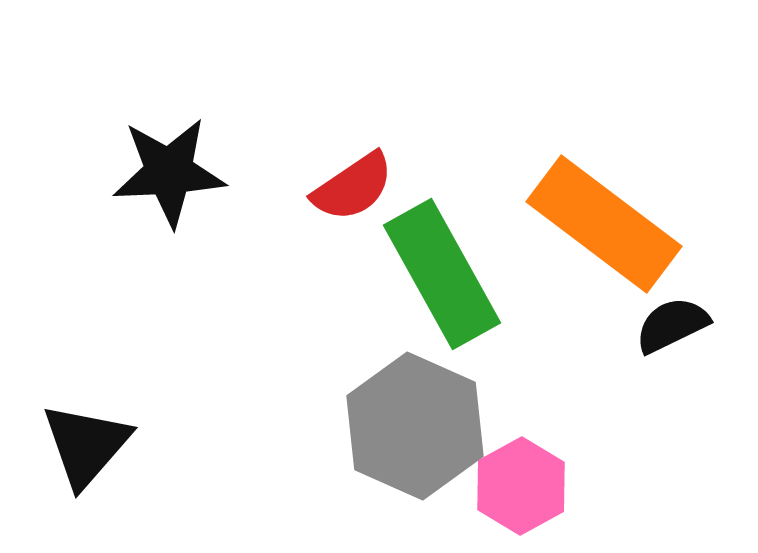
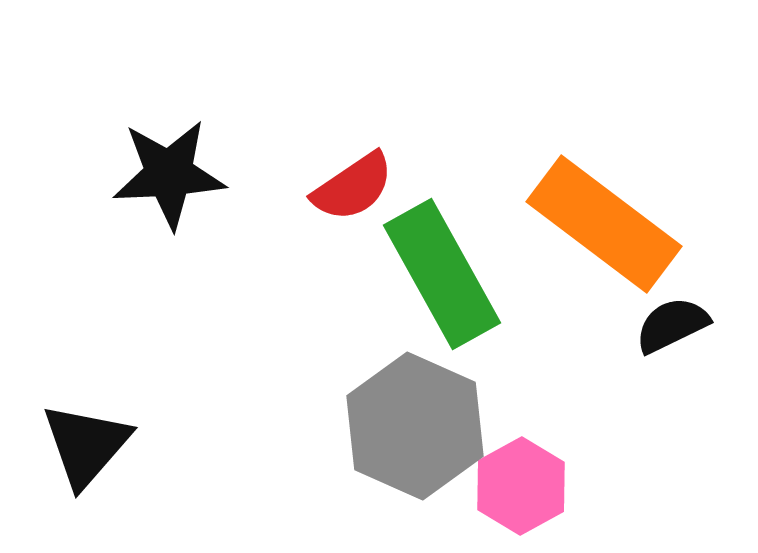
black star: moved 2 px down
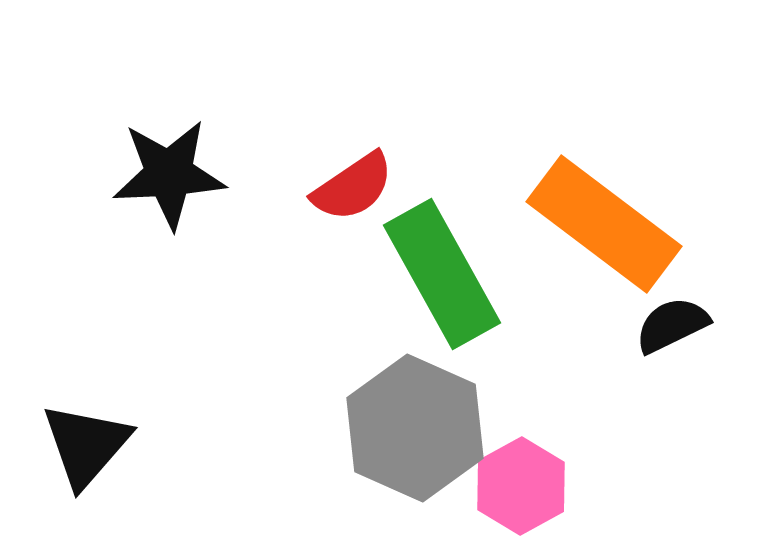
gray hexagon: moved 2 px down
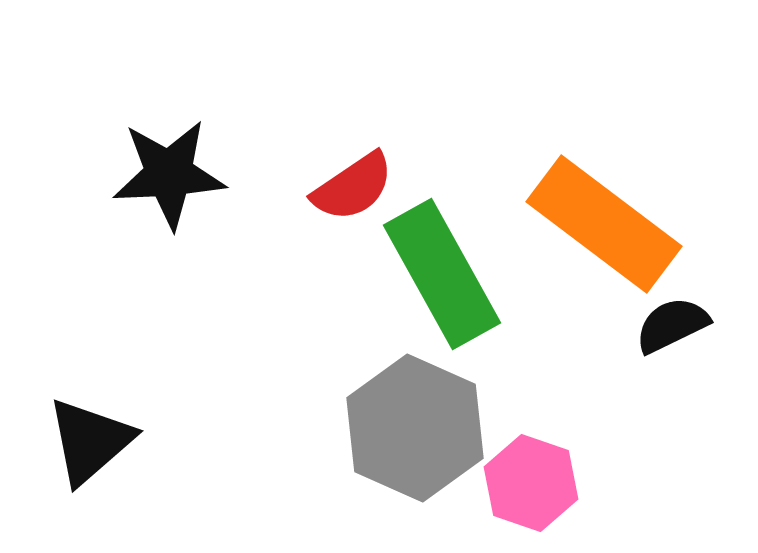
black triangle: moved 4 px right, 4 px up; rotated 8 degrees clockwise
pink hexagon: moved 10 px right, 3 px up; rotated 12 degrees counterclockwise
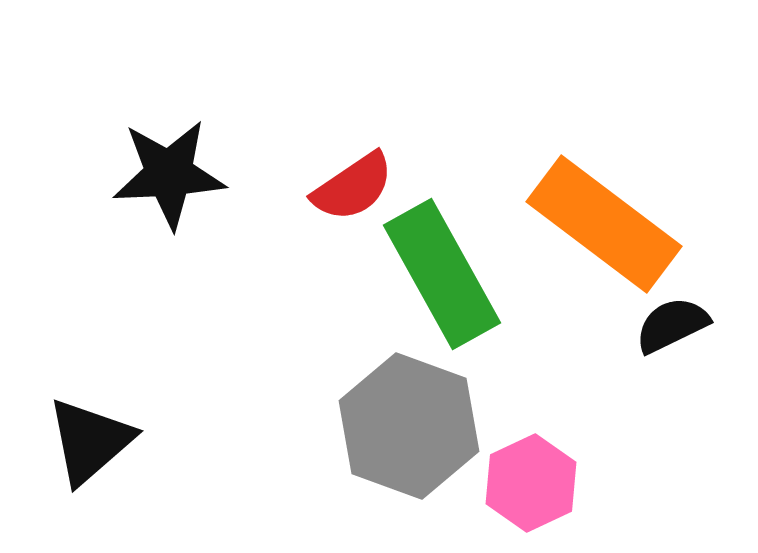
gray hexagon: moved 6 px left, 2 px up; rotated 4 degrees counterclockwise
pink hexagon: rotated 16 degrees clockwise
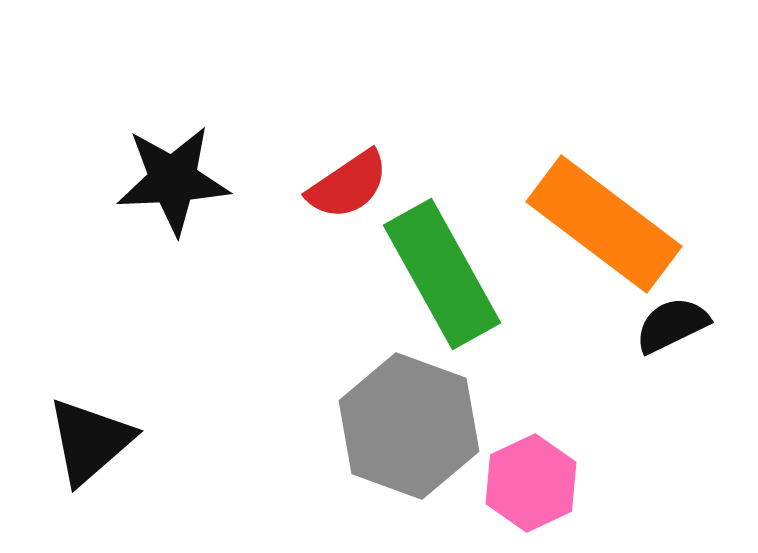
black star: moved 4 px right, 6 px down
red semicircle: moved 5 px left, 2 px up
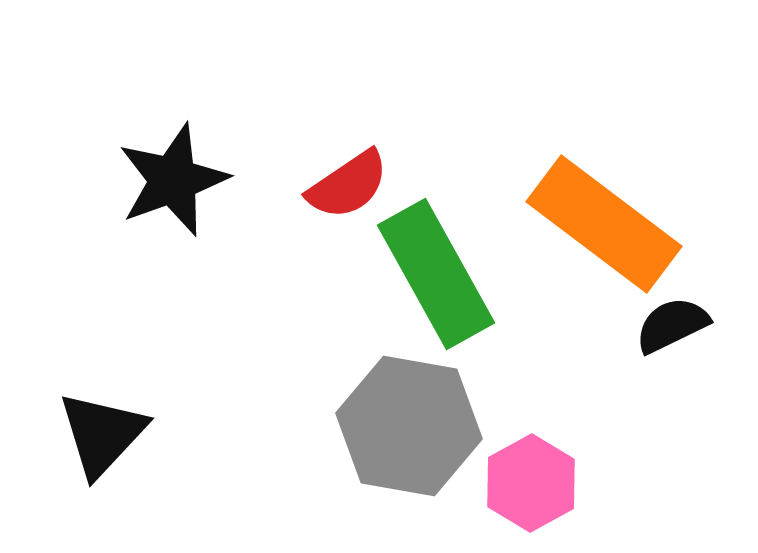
black star: rotated 17 degrees counterclockwise
green rectangle: moved 6 px left
gray hexagon: rotated 10 degrees counterclockwise
black triangle: moved 12 px right, 7 px up; rotated 6 degrees counterclockwise
pink hexagon: rotated 4 degrees counterclockwise
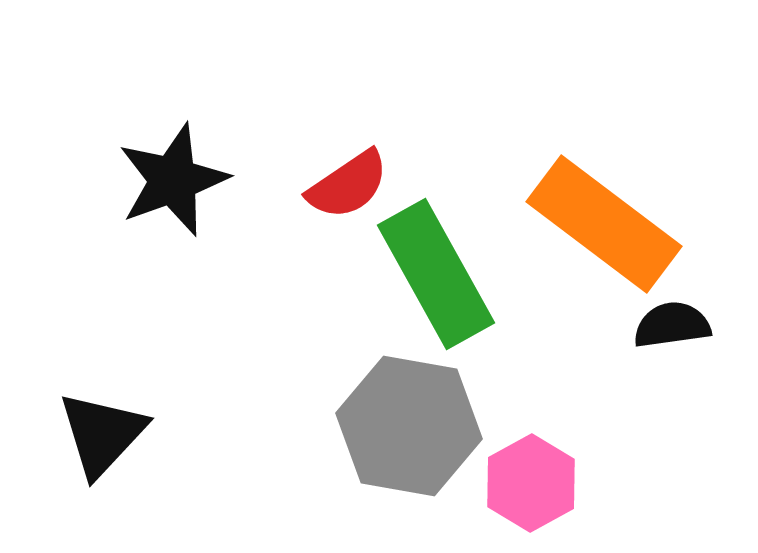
black semicircle: rotated 18 degrees clockwise
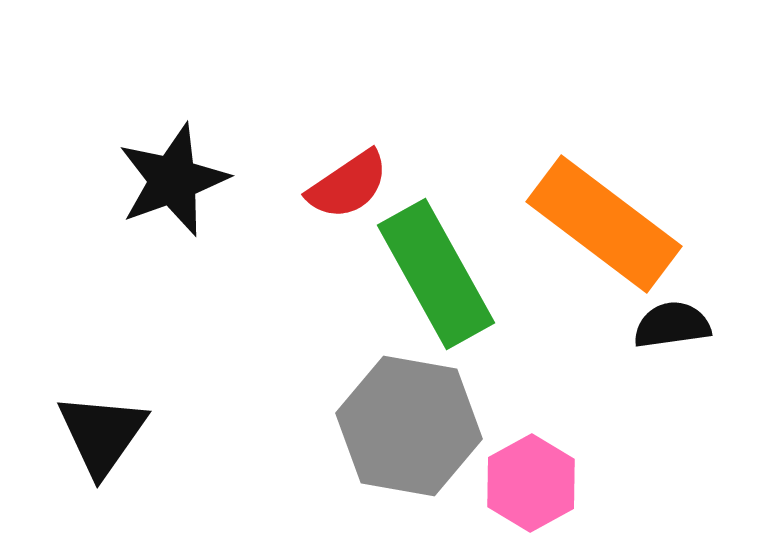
black triangle: rotated 8 degrees counterclockwise
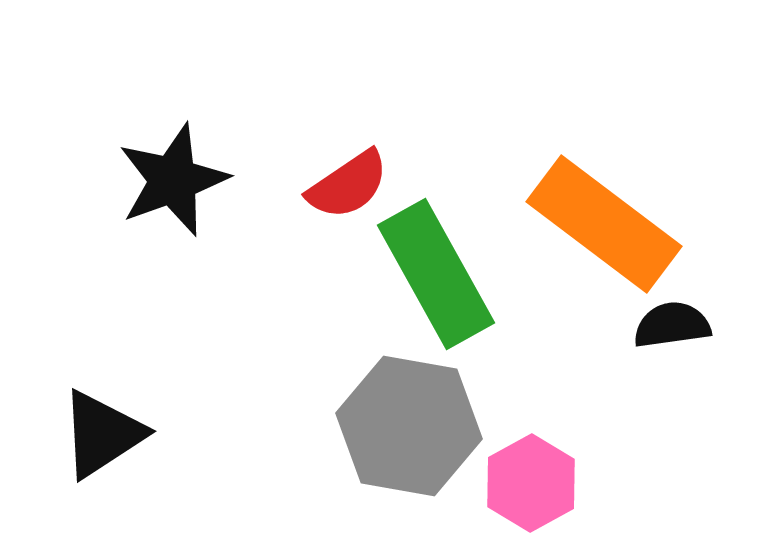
black triangle: rotated 22 degrees clockwise
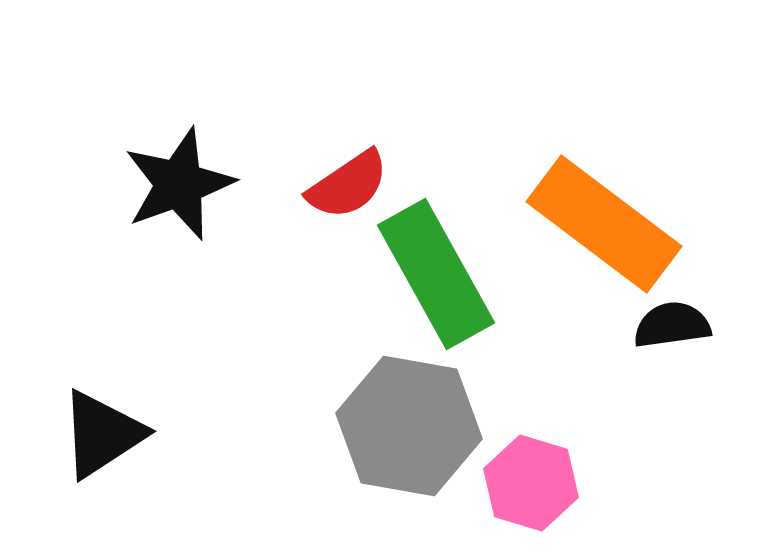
black star: moved 6 px right, 4 px down
pink hexagon: rotated 14 degrees counterclockwise
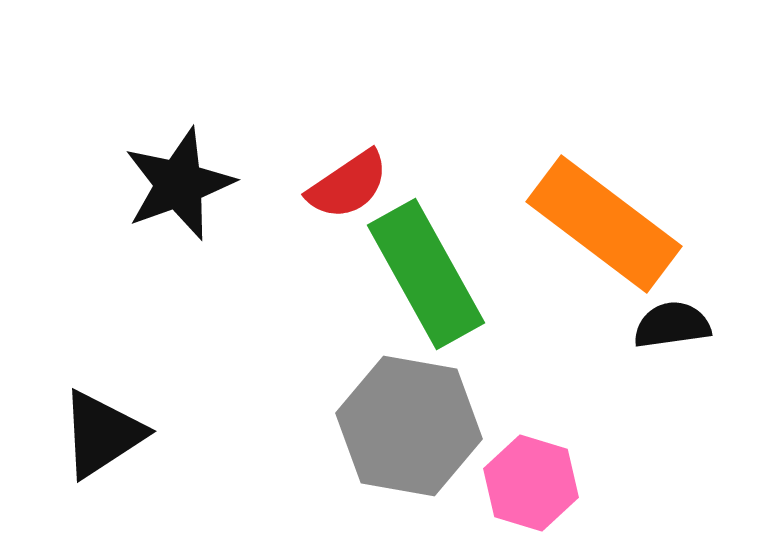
green rectangle: moved 10 px left
